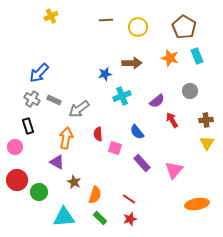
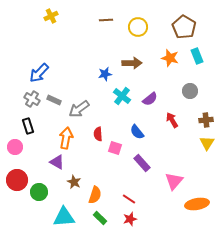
cyan cross: rotated 30 degrees counterclockwise
purple semicircle: moved 7 px left, 2 px up
pink triangle: moved 11 px down
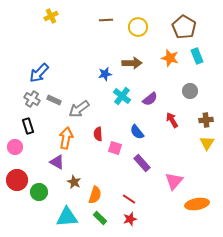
cyan triangle: moved 3 px right
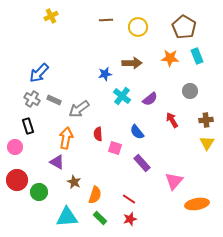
orange star: rotated 12 degrees counterclockwise
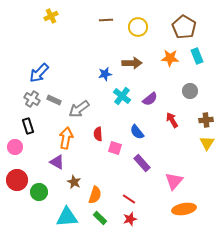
orange ellipse: moved 13 px left, 5 px down
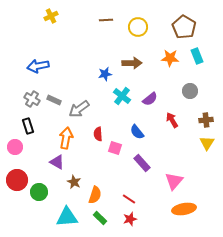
blue arrow: moved 1 px left, 7 px up; rotated 35 degrees clockwise
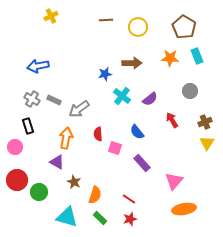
brown cross: moved 1 px left, 2 px down; rotated 16 degrees counterclockwise
cyan triangle: rotated 20 degrees clockwise
